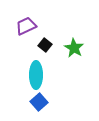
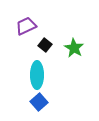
cyan ellipse: moved 1 px right
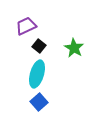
black square: moved 6 px left, 1 px down
cyan ellipse: moved 1 px up; rotated 16 degrees clockwise
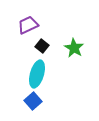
purple trapezoid: moved 2 px right, 1 px up
black square: moved 3 px right
blue square: moved 6 px left, 1 px up
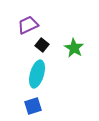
black square: moved 1 px up
blue square: moved 5 px down; rotated 24 degrees clockwise
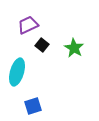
cyan ellipse: moved 20 px left, 2 px up
